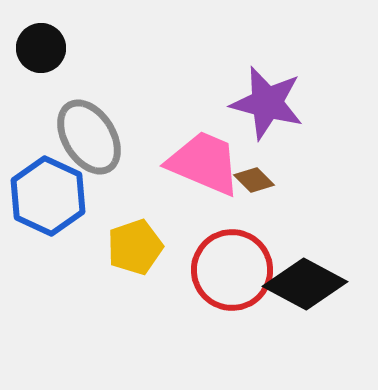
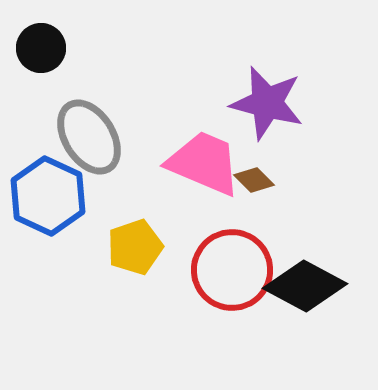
black diamond: moved 2 px down
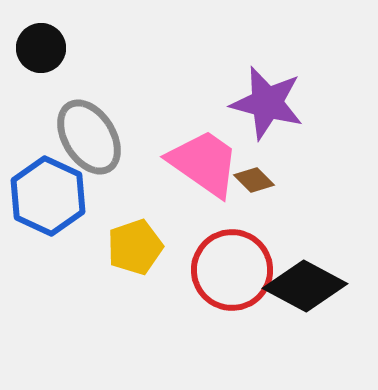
pink trapezoid: rotated 12 degrees clockwise
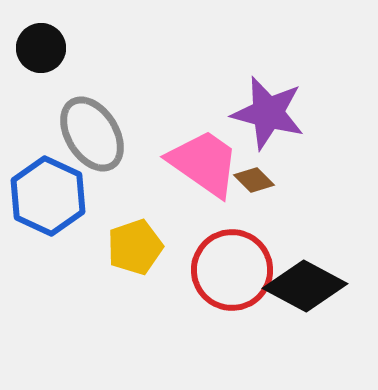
purple star: moved 1 px right, 10 px down
gray ellipse: moved 3 px right, 3 px up
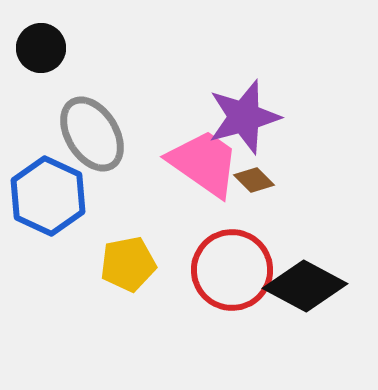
purple star: moved 24 px left, 4 px down; rotated 30 degrees counterclockwise
yellow pentagon: moved 7 px left, 17 px down; rotated 8 degrees clockwise
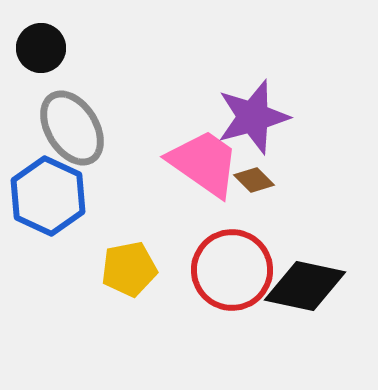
purple star: moved 9 px right
gray ellipse: moved 20 px left, 6 px up
yellow pentagon: moved 1 px right, 5 px down
black diamond: rotated 16 degrees counterclockwise
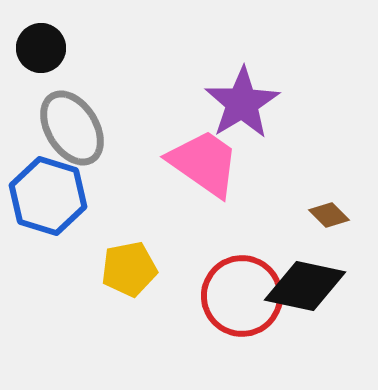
purple star: moved 11 px left, 14 px up; rotated 16 degrees counterclockwise
brown diamond: moved 75 px right, 35 px down
blue hexagon: rotated 8 degrees counterclockwise
red circle: moved 10 px right, 26 px down
